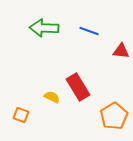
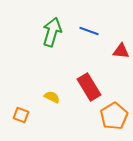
green arrow: moved 8 px right, 4 px down; rotated 104 degrees clockwise
red rectangle: moved 11 px right
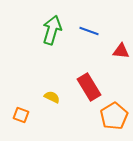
green arrow: moved 2 px up
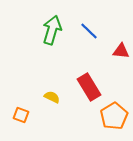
blue line: rotated 24 degrees clockwise
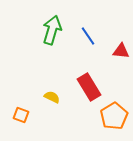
blue line: moved 1 px left, 5 px down; rotated 12 degrees clockwise
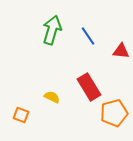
orange pentagon: moved 3 px up; rotated 16 degrees clockwise
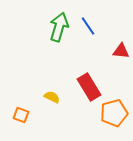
green arrow: moved 7 px right, 3 px up
blue line: moved 10 px up
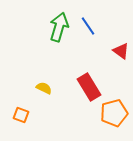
red triangle: rotated 30 degrees clockwise
yellow semicircle: moved 8 px left, 9 px up
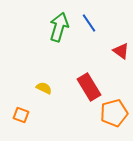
blue line: moved 1 px right, 3 px up
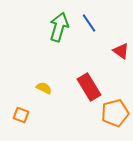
orange pentagon: moved 1 px right
